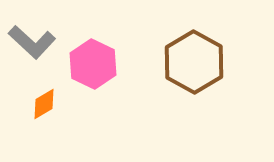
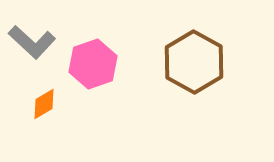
pink hexagon: rotated 15 degrees clockwise
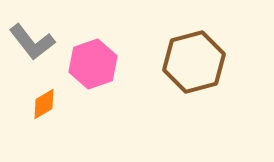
gray L-shape: rotated 9 degrees clockwise
brown hexagon: rotated 16 degrees clockwise
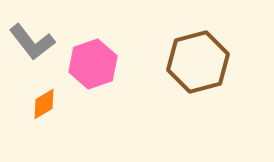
brown hexagon: moved 4 px right
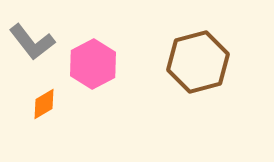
pink hexagon: rotated 9 degrees counterclockwise
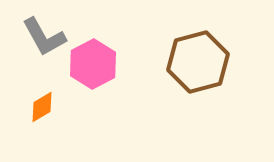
gray L-shape: moved 12 px right, 5 px up; rotated 9 degrees clockwise
orange diamond: moved 2 px left, 3 px down
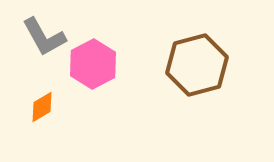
brown hexagon: moved 1 px left, 3 px down
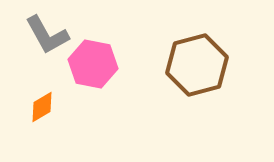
gray L-shape: moved 3 px right, 2 px up
pink hexagon: rotated 21 degrees counterclockwise
